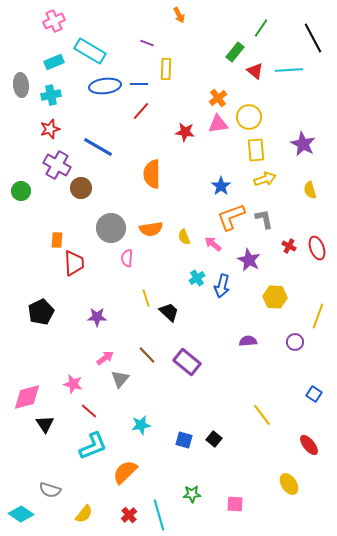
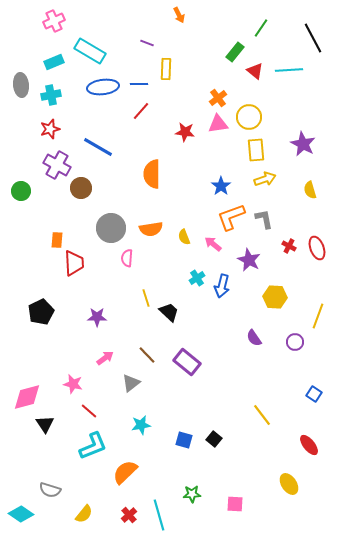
blue ellipse at (105, 86): moved 2 px left, 1 px down
purple semicircle at (248, 341): moved 6 px right, 3 px up; rotated 120 degrees counterclockwise
gray triangle at (120, 379): moved 11 px right, 4 px down; rotated 12 degrees clockwise
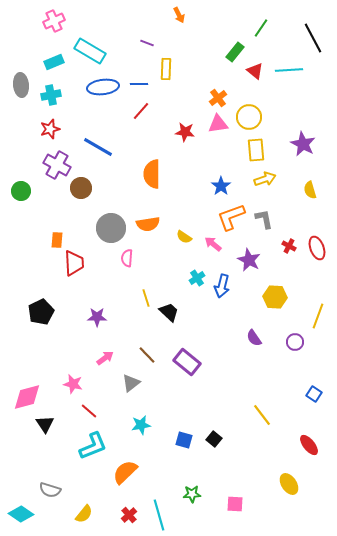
orange semicircle at (151, 229): moved 3 px left, 5 px up
yellow semicircle at (184, 237): rotated 35 degrees counterclockwise
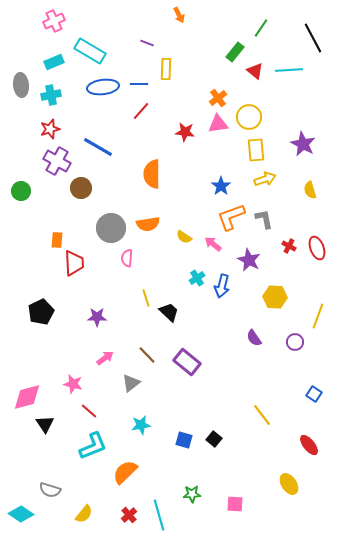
purple cross at (57, 165): moved 4 px up
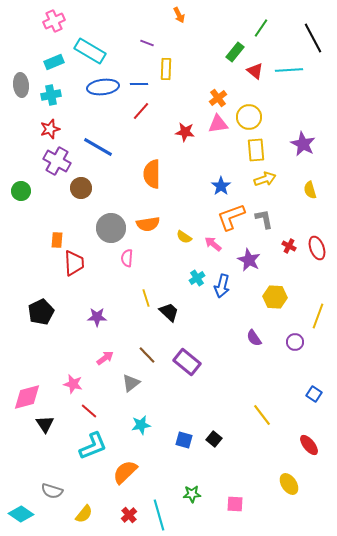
gray semicircle at (50, 490): moved 2 px right, 1 px down
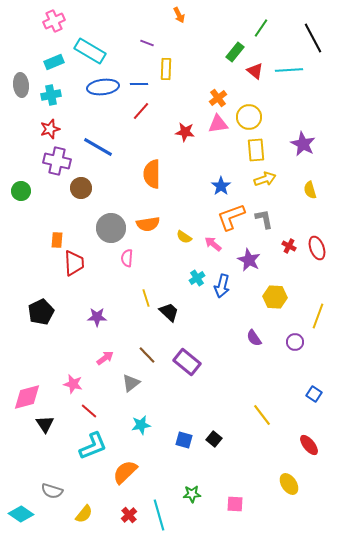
purple cross at (57, 161): rotated 16 degrees counterclockwise
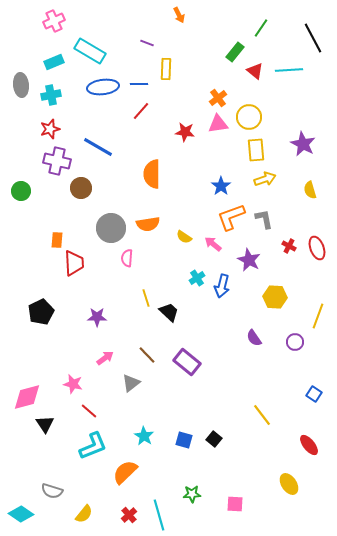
cyan star at (141, 425): moved 3 px right, 11 px down; rotated 30 degrees counterclockwise
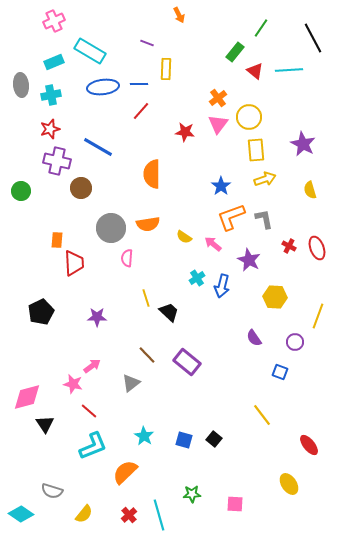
pink triangle at (218, 124): rotated 45 degrees counterclockwise
pink arrow at (105, 358): moved 13 px left, 8 px down
blue square at (314, 394): moved 34 px left, 22 px up; rotated 14 degrees counterclockwise
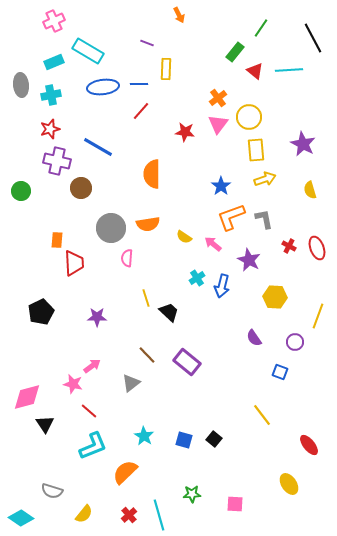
cyan rectangle at (90, 51): moved 2 px left
cyan diamond at (21, 514): moved 4 px down
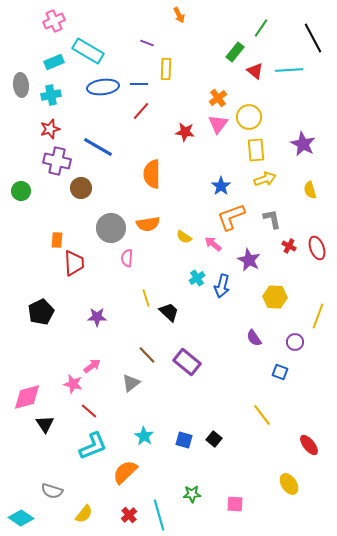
gray L-shape at (264, 219): moved 8 px right
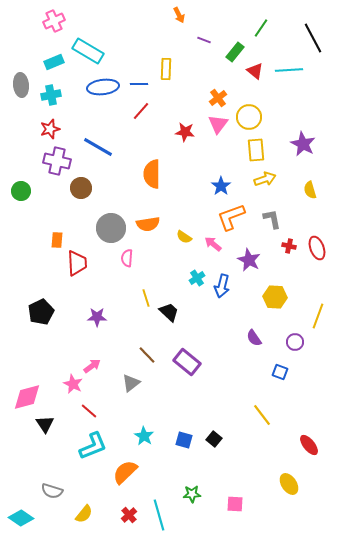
purple line at (147, 43): moved 57 px right, 3 px up
red cross at (289, 246): rotated 16 degrees counterclockwise
red trapezoid at (74, 263): moved 3 px right
pink star at (73, 384): rotated 12 degrees clockwise
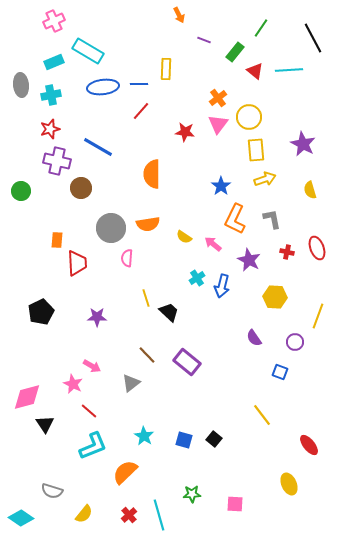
orange L-shape at (231, 217): moved 4 px right, 2 px down; rotated 44 degrees counterclockwise
red cross at (289, 246): moved 2 px left, 6 px down
pink arrow at (92, 366): rotated 66 degrees clockwise
yellow ellipse at (289, 484): rotated 10 degrees clockwise
